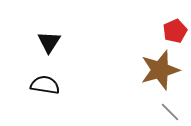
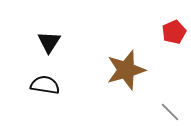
red pentagon: moved 1 px left, 1 px down
brown star: moved 34 px left
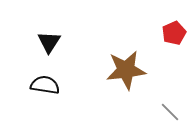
red pentagon: moved 1 px down
brown star: rotated 9 degrees clockwise
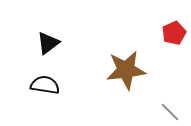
black triangle: moved 1 px left, 1 px down; rotated 20 degrees clockwise
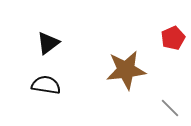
red pentagon: moved 1 px left, 5 px down
black semicircle: moved 1 px right
gray line: moved 4 px up
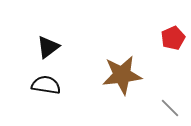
black triangle: moved 4 px down
brown star: moved 4 px left, 5 px down
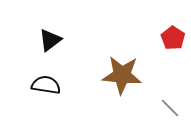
red pentagon: rotated 15 degrees counterclockwise
black triangle: moved 2 px right, 7 px up
brown star: rotated 12 degrees clockwise
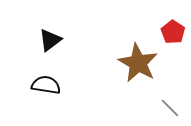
red pentagon: moved 6 px up
brown star: moved 16 px right, 12 px up; rotated 24 degrees clockwise
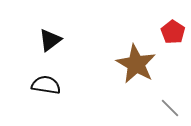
brown star: moved 2 px left, 1 px down
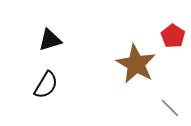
red pentagon: moved 4 px down
black triangle: rotated 20 degrees clockwise
black semicircle: rotated 112 degrees clockwise
